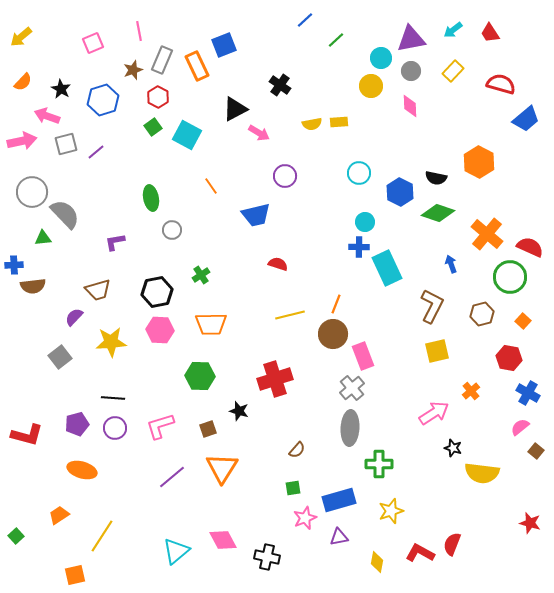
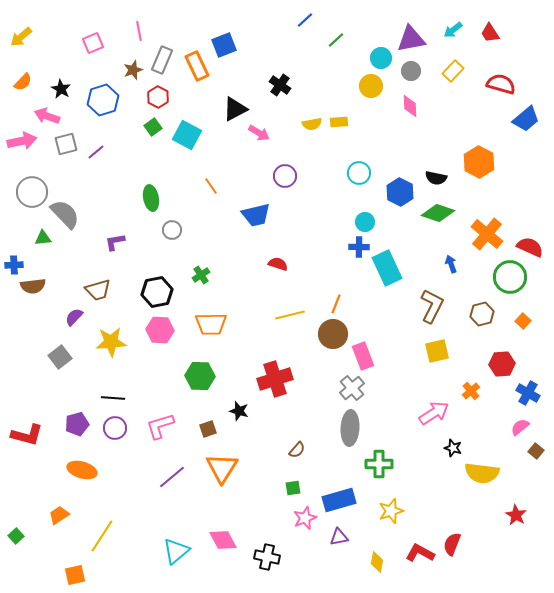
red hexagon at (509, 358): moved 7 px left, 6 px down; rotated 15 degrees counterclockwise
red star at (530, 523): moved 14 px left, 8 px up; rotated 15 degrees clockwise
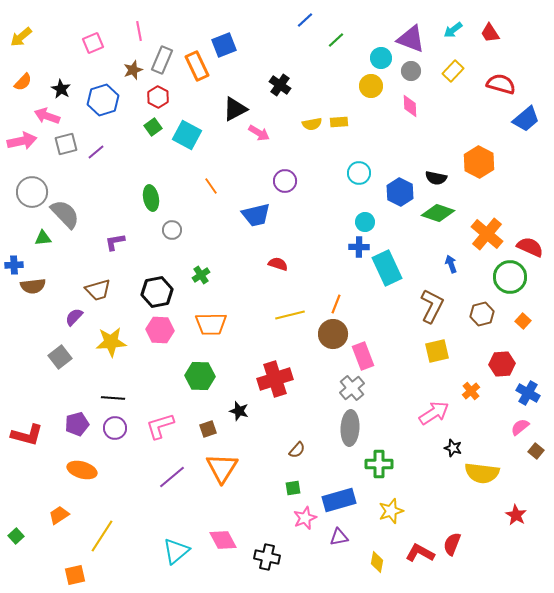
purple triangle at (411, 39): rotated 32 degrees clockwise
purple circle at (285, 176): moved 5 px down
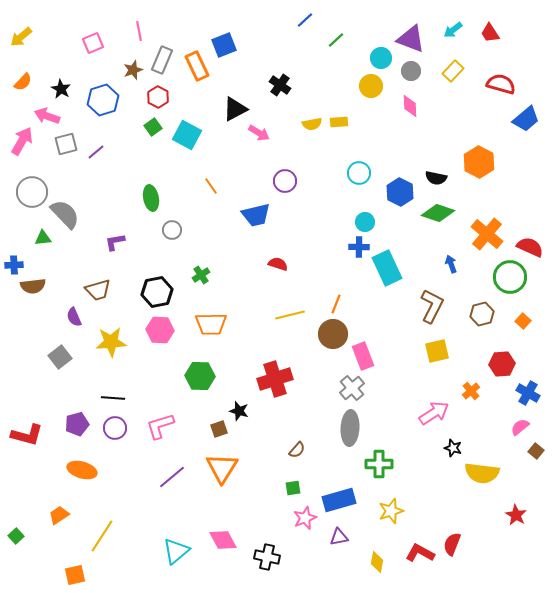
pink arrow at (22, 141): rotated 48 degrees counterclockwise
purple semicircle at (74, 317): rotated 66 degrees counterclockwise
brown square at (208, 429): moved 11 px right
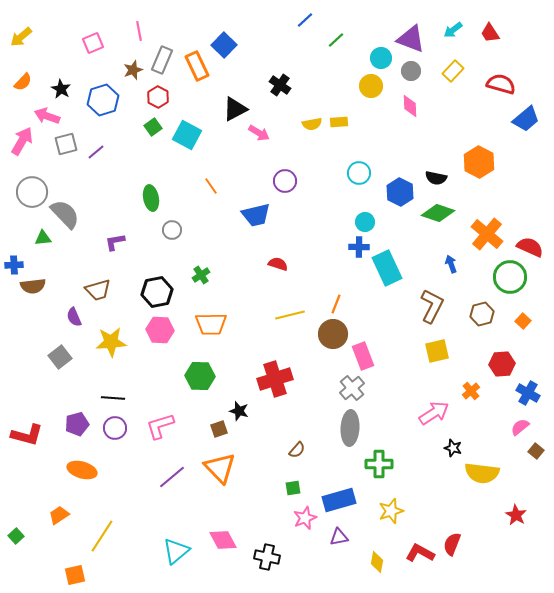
blue square at (224, 45): rotated 25 degrees counterclockwise
orange triangle at (222, 468): moved 2 px left; rotated 16 degrees counterclockwise
